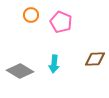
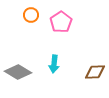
pink pentagon: rotated 15 degrees clockwise
brown diamond: moved 13 px down
gray diamond: moved 2 px left, 1 px down
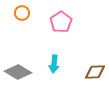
orange circle: moved 9 px left, 2 px up
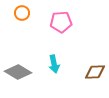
pink pentagon: rotated 30 degrees clockwise
cyan arrow: rotated 18 degrees counterclockwise
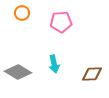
brown diamond: moved 3 px left, 2 px down
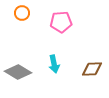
brown diamond: moved 5 px up
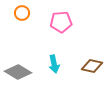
brown diamond: moved 3 px up; rotated 15 degrees clockwise
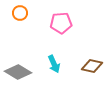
orange circle: moved 2 px left
pink pentagon: moved 1 px down
cyan arrow: rotated 12 degrees counterclockwise
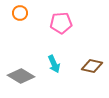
gray diamond: moved 3 px right, 4 px down
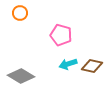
pink pentagon: moved 12 px down; rotated 20 degrees clockwise
cyan arrow: moved 14 px right; rotated 96 degrees clockwise
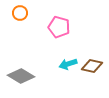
pink pentagon: moved 2 px left, 8 px up
